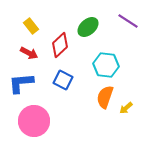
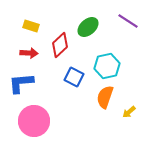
yellow rectangle: rotated 35 degrees counterclockwise
red arrow: rotated 24 degrees counterclockwise
cyan hexagon: moved 1 px right, 1 px down; rotated 20 degrees counterclockwise
blue square: moved 11 px right, 3 px up
yellow arrow: moved 3 px right, 4 px down
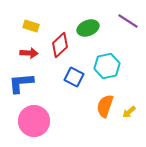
green ellipse: moved 1 px down; rotated 20 degrees clockwise
orange semicircle: moved 9 px down
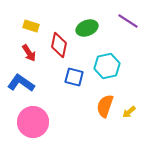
green ellipse: moved 1 px left
red diamond: moved 1 px left; rotated 35 degrees counterclockwise
red arrow: rotated 54 degrees clockwise
blue square: rotated 12 degrees counterclockwise
blue L-shape: rotated 40 degrees clockwise
pink circle: moved 1 px left, 1 px down
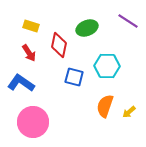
cyan hexagon: rotated 15 degrees clockwise
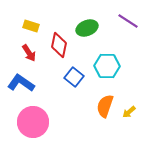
blue square: rotated 24 degrees clockwise
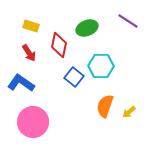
cyan hexagon: moved 6 px left
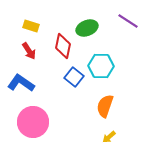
red diamond: moved 4 px right, 1 px down
red arrow: moved 2 px up
yellow arrow: moved 20 px left, 25 px down
